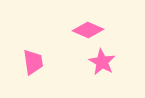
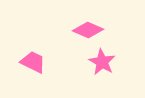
pink trapezoid: rotated 56 degrees counterclockwise
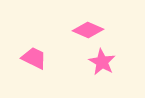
pink trapezoid: moved 1 px right, 4 px up
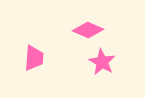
pink trapezoid: rotated 68 degrees clockwise
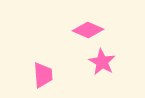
pink trapezoid: moved 9 px right, 17 px down; rotated 8 degrees counterclockwise
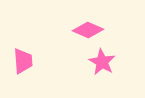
pink trapezoid: moved 20 px left, 14 px up
